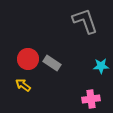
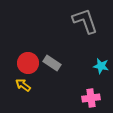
red circle: moved 4 px down
cyan star: rotated 14 degrees clockwise
pink cross: moved 1 px up
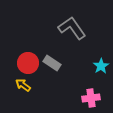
gray L-shape: moved 13 px left, 7 px down; rotated 16 degrees counterclockwise
cyan star: rotated 28 degrees clockwise
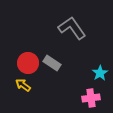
cyan star: moved 1 px left, 7 px down
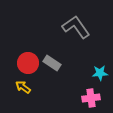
gray L-shape: moved 4 px right, 1 px up
cyan star: rotated 28 degrees clockwise
yellow arrow: moved 2 px down
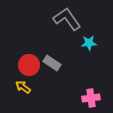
gray L-shape: moved 9 px left, 8 px up
red circle: moved 1 px right, 2 px down
cyan star: moved 11 px left, 30 px up
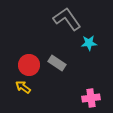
gray rectangle: moved 5 px right
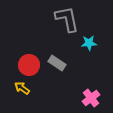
gray L-shape: rotated 24 degrees clockwise
yellow arrow: moved 1 px left, 1 px down
pink cross: rotated 30 degrees counterclockwise
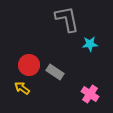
cyan star: moved 1 px right, 1 px down
gray rectangle: moved 2 px left, 9 px down
pink cross: moved 1 px left, 4 px up; rotated 18 degrees counterclockwise
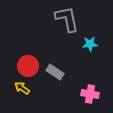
red circle: moved 1 px left, 1 px down
pink cross: rotated 24 degrees counterclockwise
